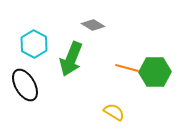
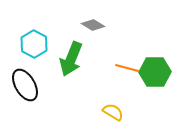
yellow semicircle: moved 1 px left
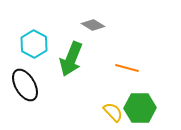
green hexagon: moved 15 px left, 36 px down
yellow semicircle: rotated 15 degrees clockwise
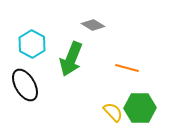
cyan hexagon: moved 2 px left
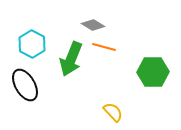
orange line: moved 23 px left, 21 px up
green hexagon: moved 13 px right, 36 px up
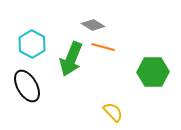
orange line: moved 1 px left
black ellipse: moved 2 px right, 1 px down
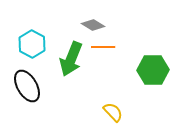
orange line: rotated 15 degrees counterclockwise
green hexagon: moved 2 px up
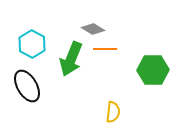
gray diamond: moved 4 px down
orange line: moved 2 px right, 2 px down
yellow semicircle: rotated 50 degrees clockwise
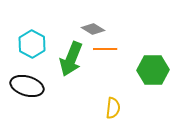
black ellipse: rotated 44 degrees counterclockwise
yellow semicircle: moved 4 px up
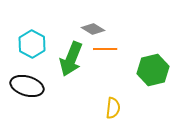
green hexagon: rotated 12 degrees counterclockwise
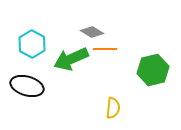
gray diamond: moved 1 px left, 3 px down
green arrow: rotated 44 degrees clockwise
